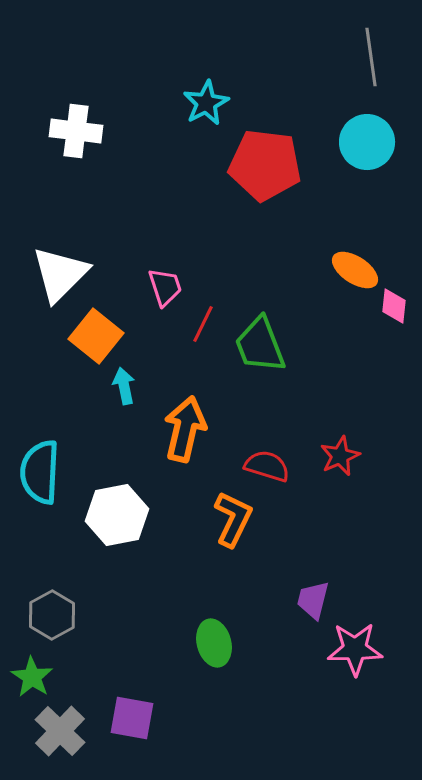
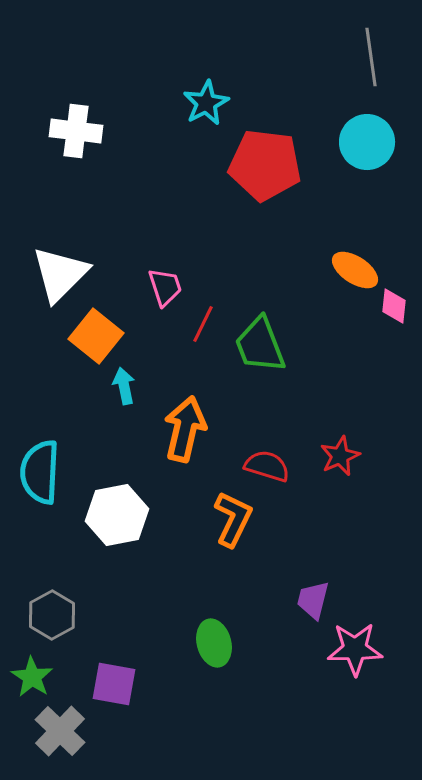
purple square: moved 18 px left, 34 px up
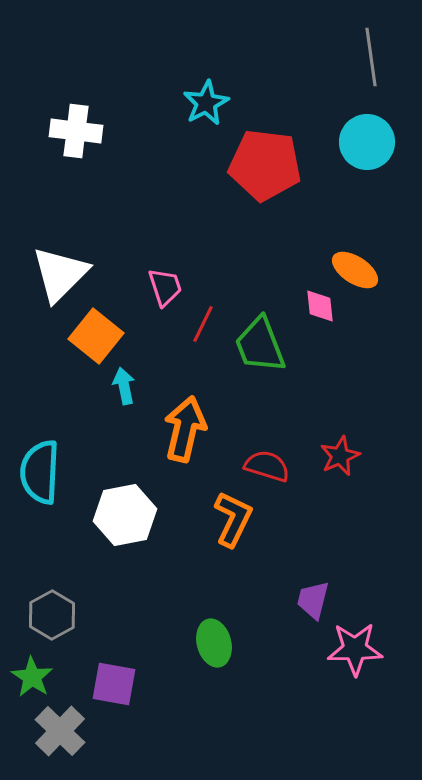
pink diamond: moved 74 px left; rotated 12 degrees counterclockwise
white hexagon: moved 8 px right
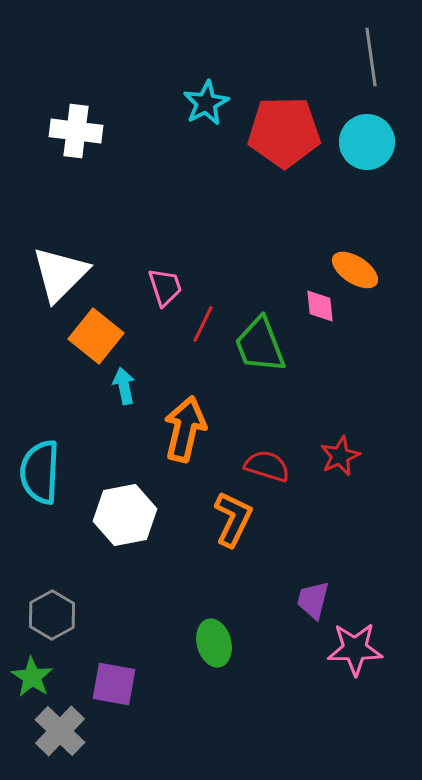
red pentagon: moved 19 px right, 33 px up; rotated 8 degrees counterclockwise
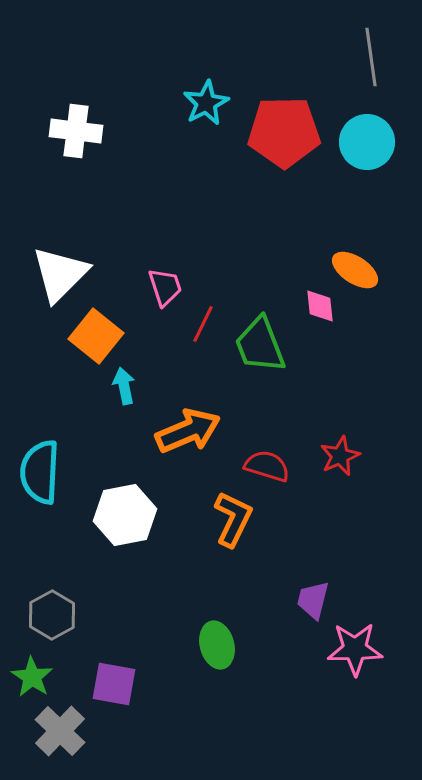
orange arrow: moved 3 px right, 2 px down; rotated 54 degrees clockwise
green ellipse: moved 3 px right, 2 px down
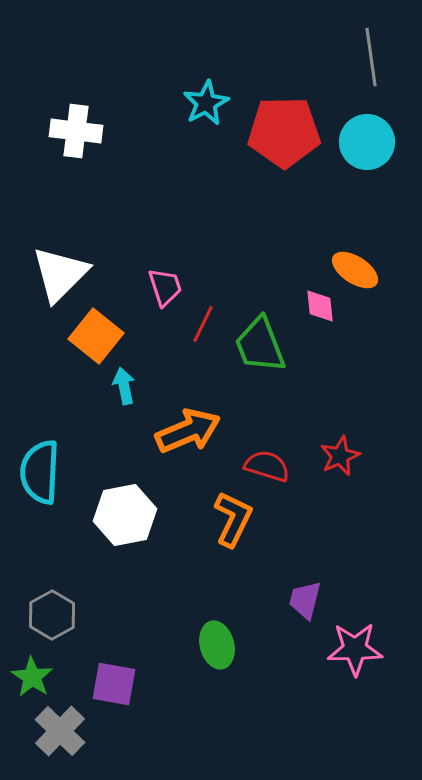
purple trapezoid: moved 8 px left
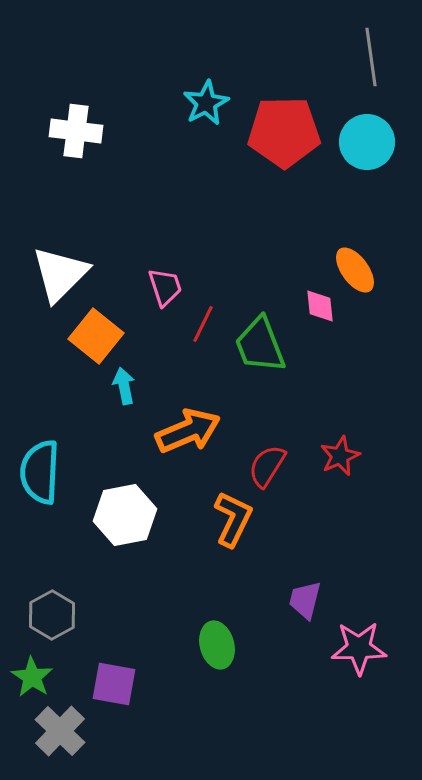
orange ellipse: rotated 21 degrees clockwise
red semicircle: rotated 75 degrees counterclockwise
pink star: moved 4 px right, 1 px up
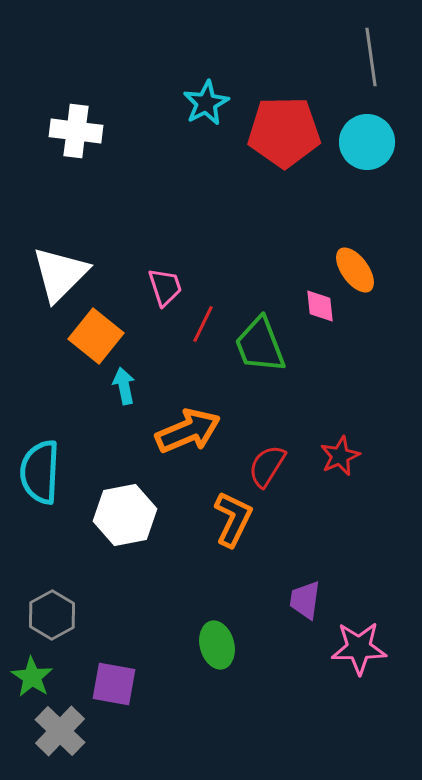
purple trapezoid: rotated 6 degrees counterclockwise
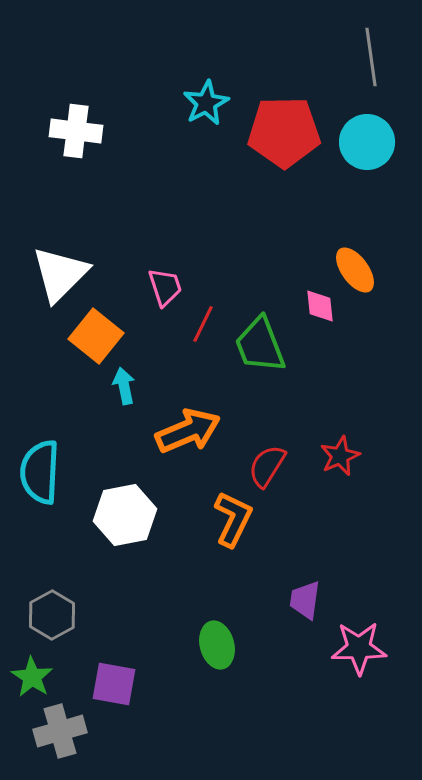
gray cross: rotated 30 degrees clockwise
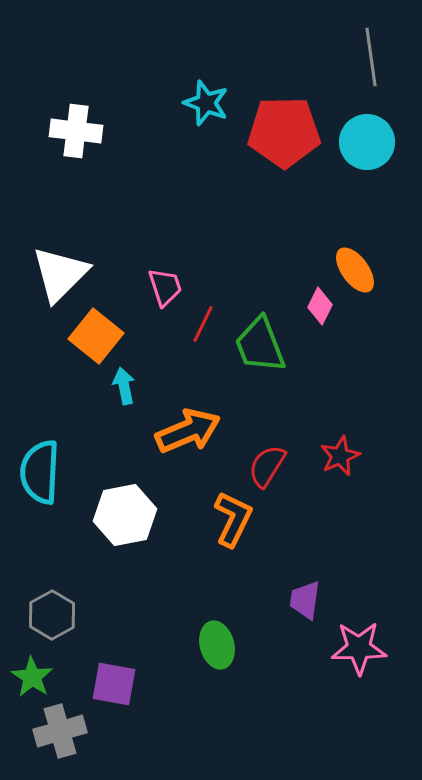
cyan star: rotated 24 degrees counterclockwise
pink diamond: rotated 33 degrees clockwise
